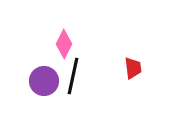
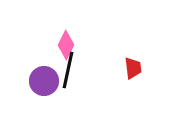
pink diamond: moved 2 px right, 1 px down
black line: moved 5 px left, 6 px up
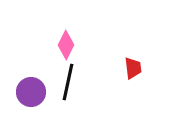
black line: moved 12 px down
purple circle: moved 13 px left, 11 px down
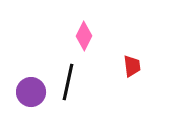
pink diamond: moved 18 px right, 9 px up
red trapezoid: moved 1 px left, 2 px up
